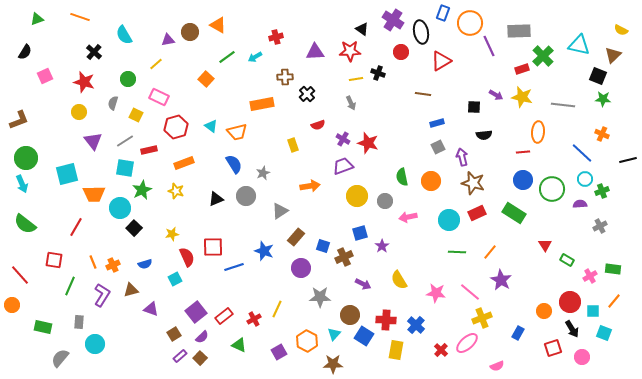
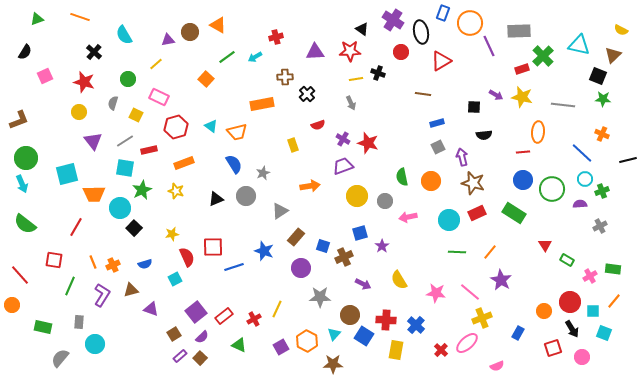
purple square at (279, 352): moved 2 px right, 5 px up
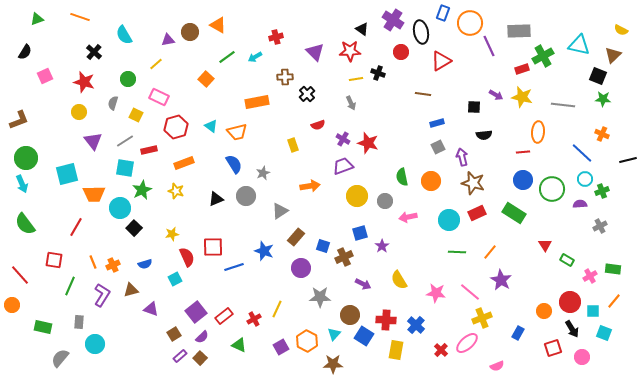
purple triangle at (315, 52): rotated 48 degrees clockwise
green cross at (543, 56): rotated 15 degrees clockwise
orange rectangle at (262, 104): moved 5 px left, 2 px up
green semicircle at (25, 224): rotated 15 degrees clockwise
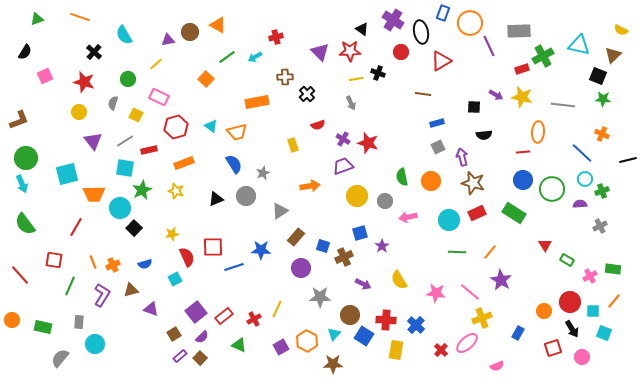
purple triangle at (315, 52): moved 5 px right
blue star at (264, 251): moved 3 px left, 1 px up; rotated 18 degrees counterclockwise
orange circle at (12, 305): moved 15 px down
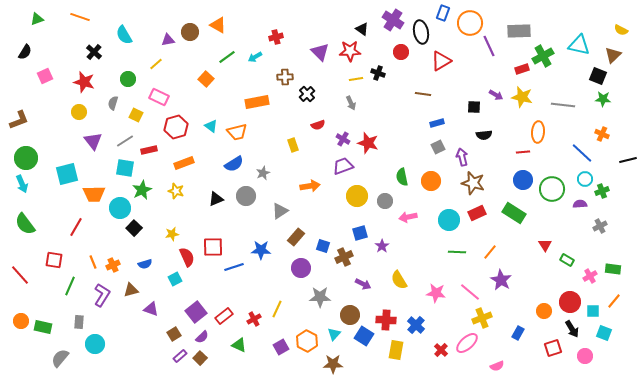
blue semicircle at (234, 164): rotated 90 degrees clockwise
orange circle at (12, 320): moved 9 px right, 1 px down
pink circle at (582, 357): moved 3 px right, 1 px up
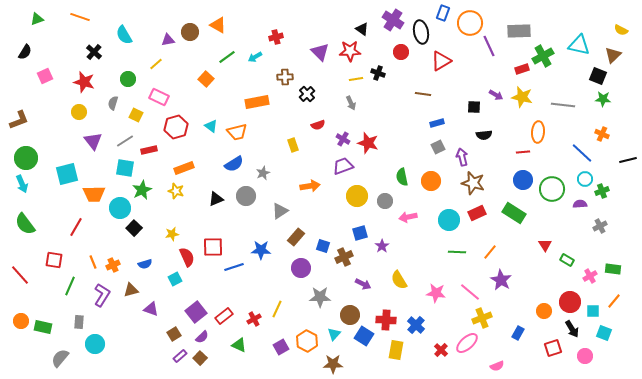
orange rectangle at (184, 163): moved 5 px down
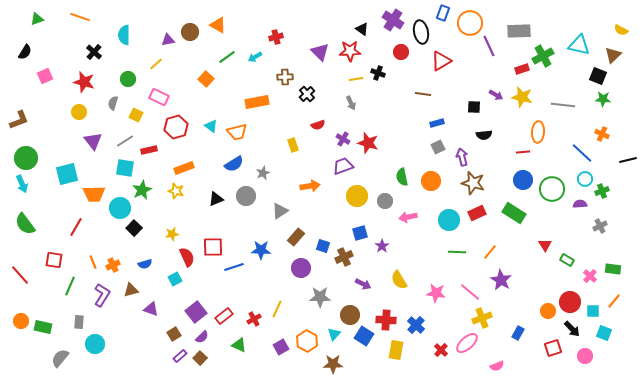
cyan semicircle at (124, 35): rotated 30 degrees clockwise
pink cross at (590, 276): rotated 16 degrees counterclockwise
orange circle at (544, 311): moved 4 px right
black arrow at (572, 329): rotated 12 degrees counterclockwise
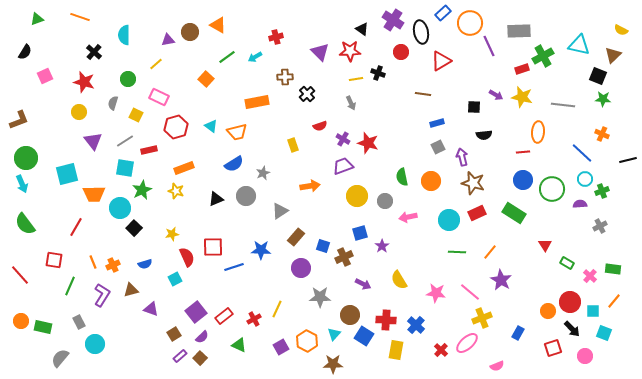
blue rectangle at (443, 13): rotated 28 degrees clockwise
red semicircle at (318, 125): moved 2 px right, 1 px down
green rectangle at (567, 260): moved 3 px down
gray rectangle at (79, 322): rotated 32 degrees counterclockwise
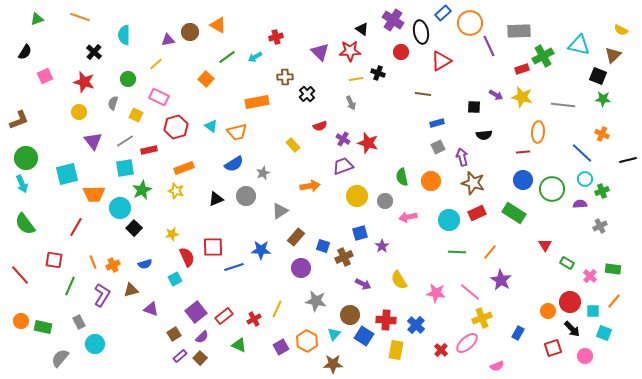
yellow rectangle at (293, 145): rotated 24 degrees counterclockwise
cyan square at (125, 168): rotated 18 degrees counterclockwise
gray star at (320, 297): moved 4 px left, 4 px down; rotated 10 degrees clockwise
